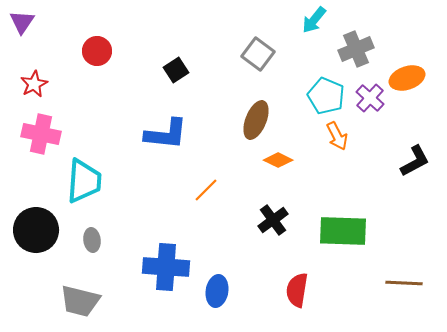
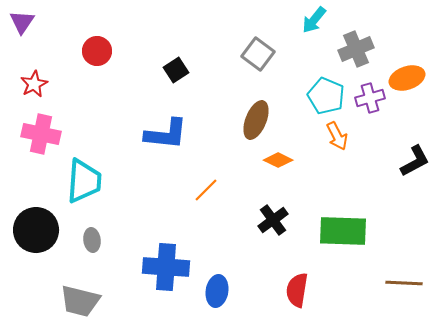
purple cross: rotated 32 degrees clockwise
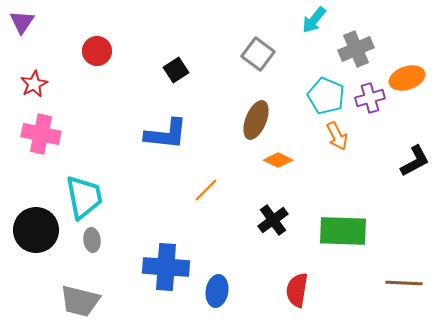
cyan trapezoid: moved 16 px down; rotated 15 degrees counterclockwise
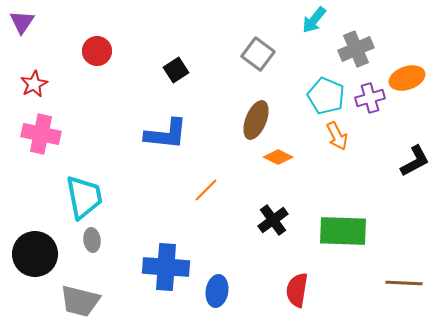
orange diamond: moved 3 px up
black circle: moved 1 px left, 24 px down
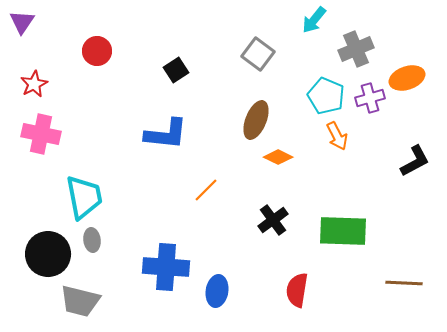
black circle: moved 13 px right
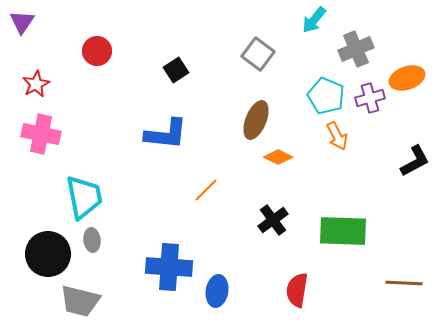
red star: moved 2 px right
blue cross: moved 3 px right
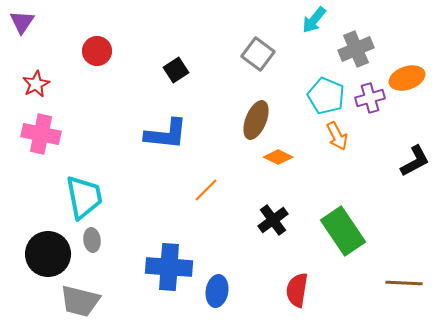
green rectangle: rotated 54 degrees clockwise
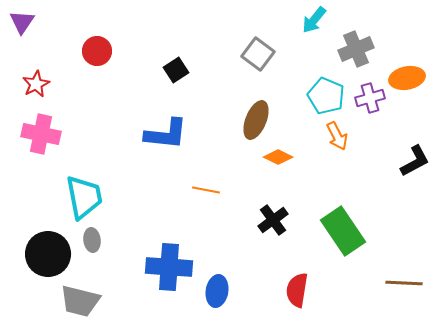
orange ellipse: rotated 8 degrees clockwise
orange line: rotated 56 degrees clockwise
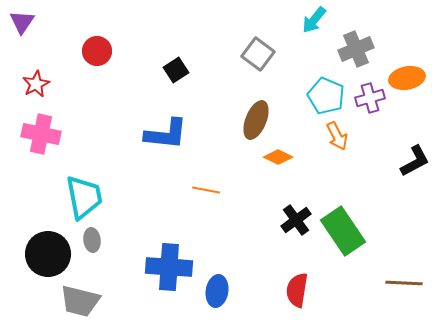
black cross: moved 23 px right
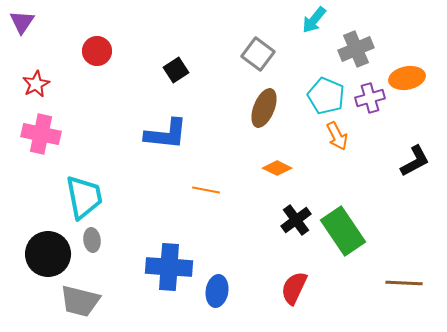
brown ellipse: moved 8 px right, 12 px up
orange diamond: moved 1 px left, 11 px down
red semicircle: moved 3 px left, 2 px up; rotated 16 degrees clockwise
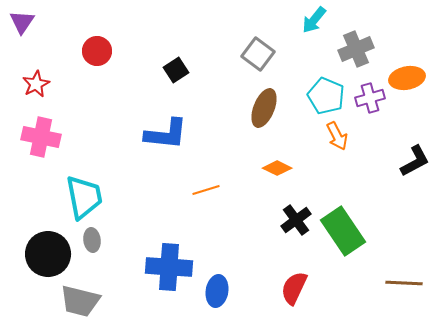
pink cross: moved 3 px down
orange line: rotated 28 degrees counterclockwise
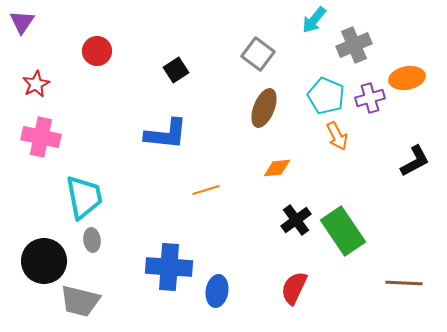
gray cross: moved 2 px left, 4 px up
orange diamond: rotated 32 degrees counterclockwise
black circle: moved 4 px left, 7 px down
